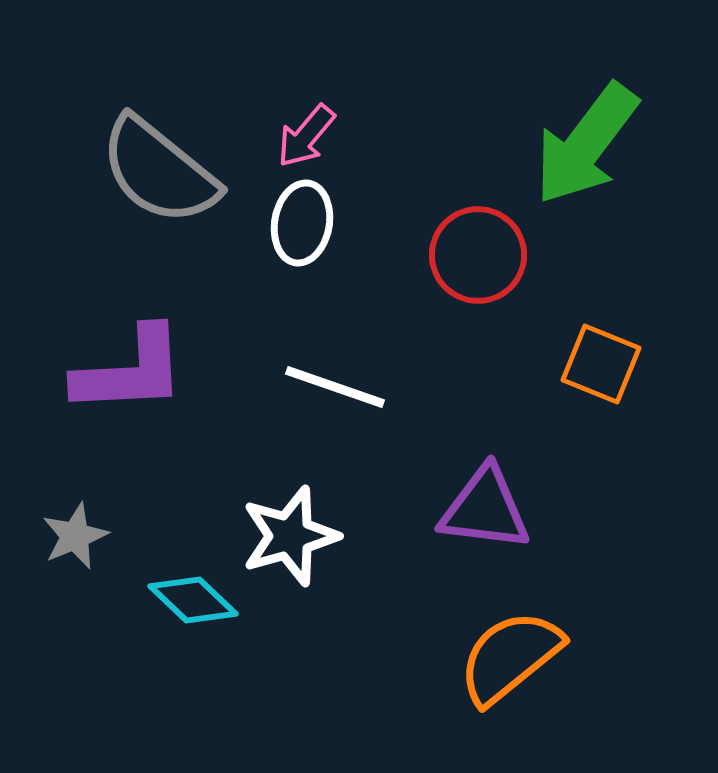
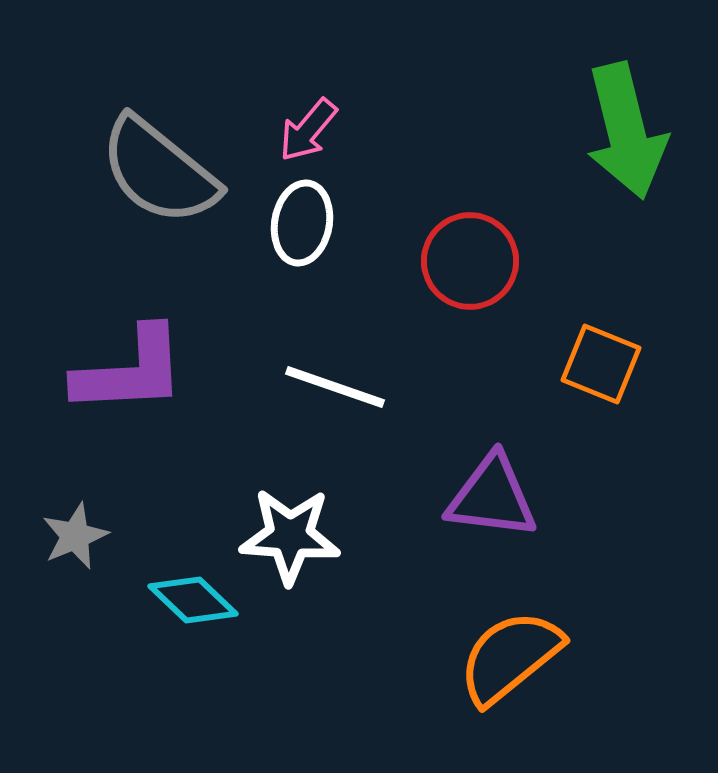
pink arrow: moved 2 px right, 6 px up
green arrow: moved 40 px right, 13 px up; rotated 51 degrees counterclockwise
red circle: moved 8 px left, 6 px down
purple triangle: moved 7 px right, 12 px up
white star: rotated 20 degrees clockwise
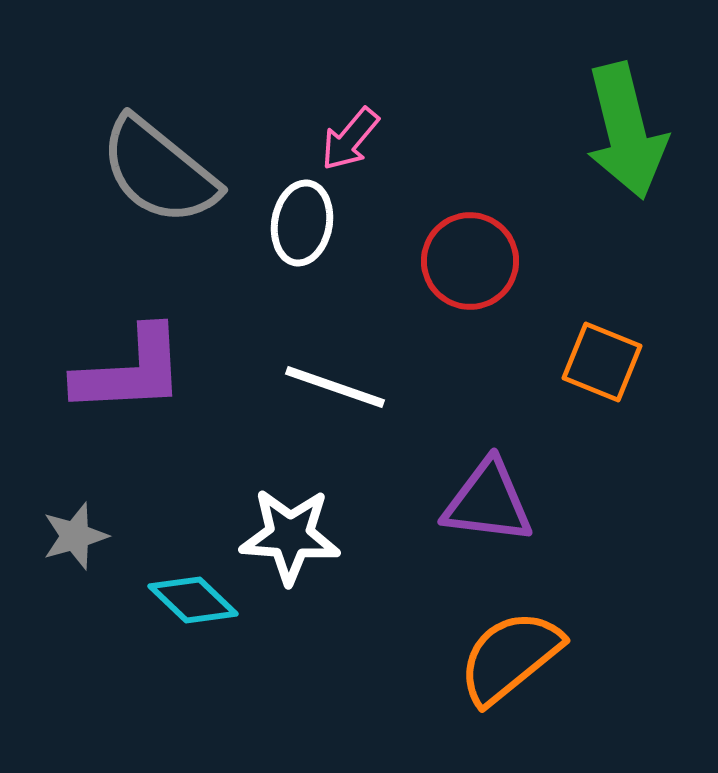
pink arrow: moved 42 px right, 9 px down
orange square: moved 1 px right, 2 px up
purple triangle: moved 4 px left, 5 px down
gray star: rotated 6 degrees clockwise
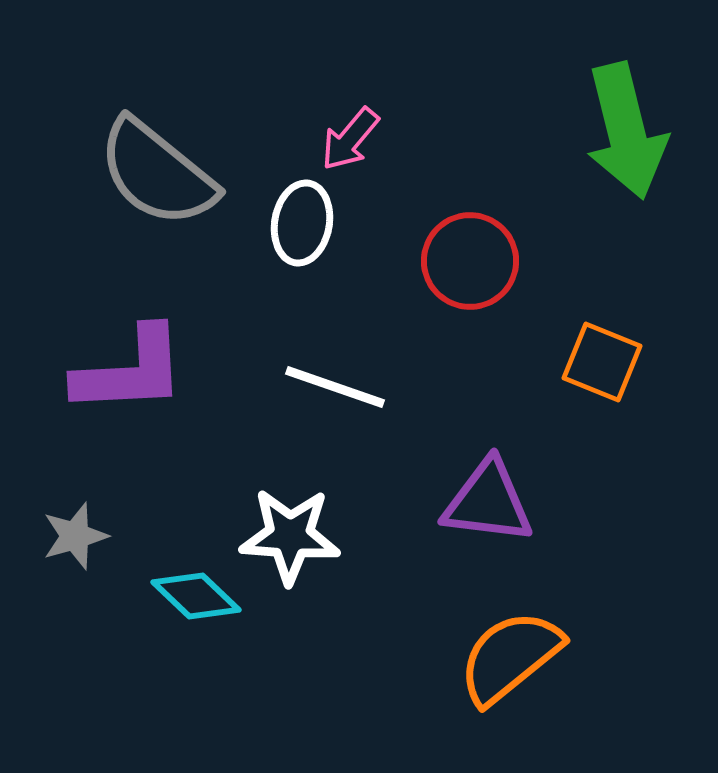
gray semicircle: moved 2 px left, 2 px down
cyan diamond: moved 3 px right, 4 px up
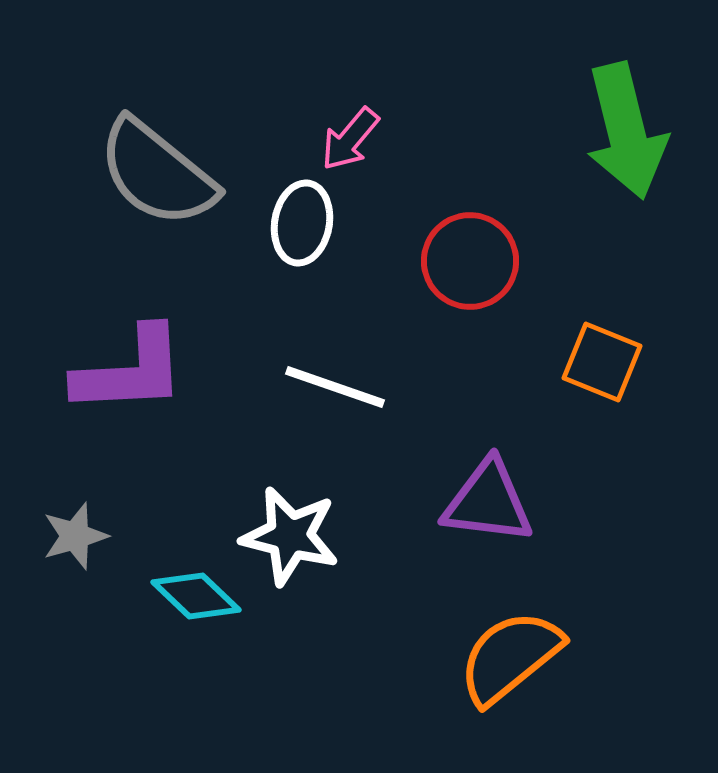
white star: rotated 10 degrees clockwise
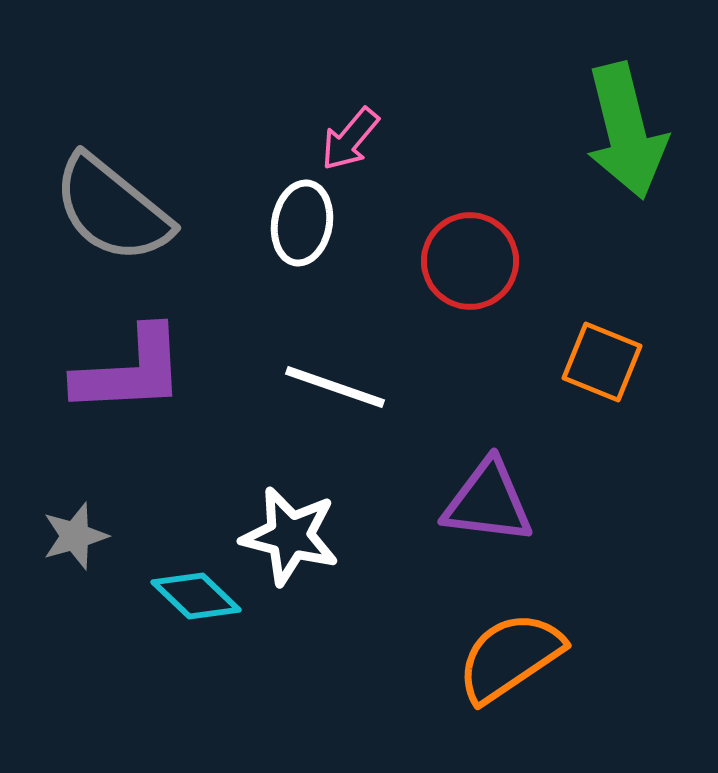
gray semicircle: moved 45 px left, 36 px down
orange semicircle: rotated 5 degrees clockwise
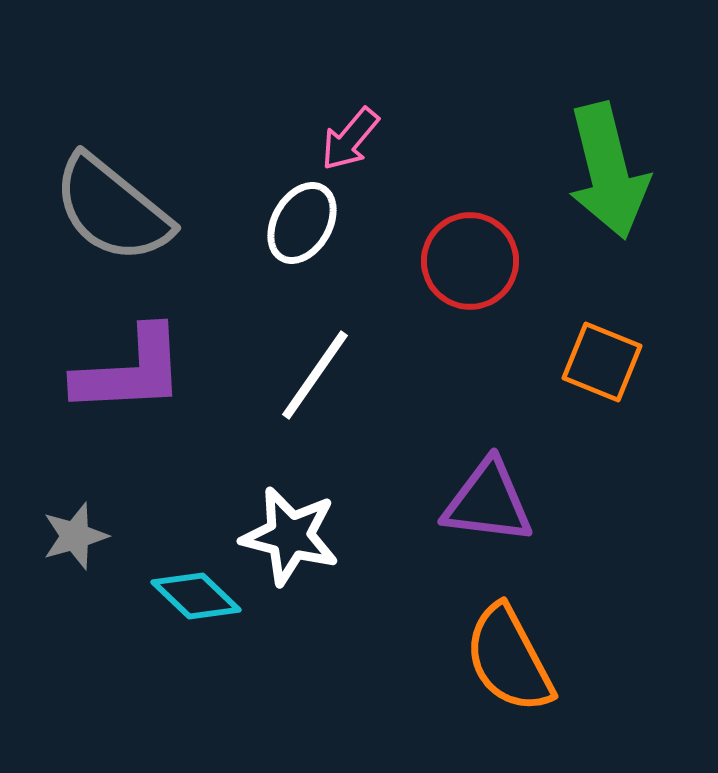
green arrow: moved 18 px left, 40 px down
white ellipse: rotated 20 degrees clockwise
white line: moved 20 px left, 12 px up; rotated 74 degrees counterclockwise
orange semicircle: moved 1 px left, 2 px down; rotated 84 degrees counterclockwise
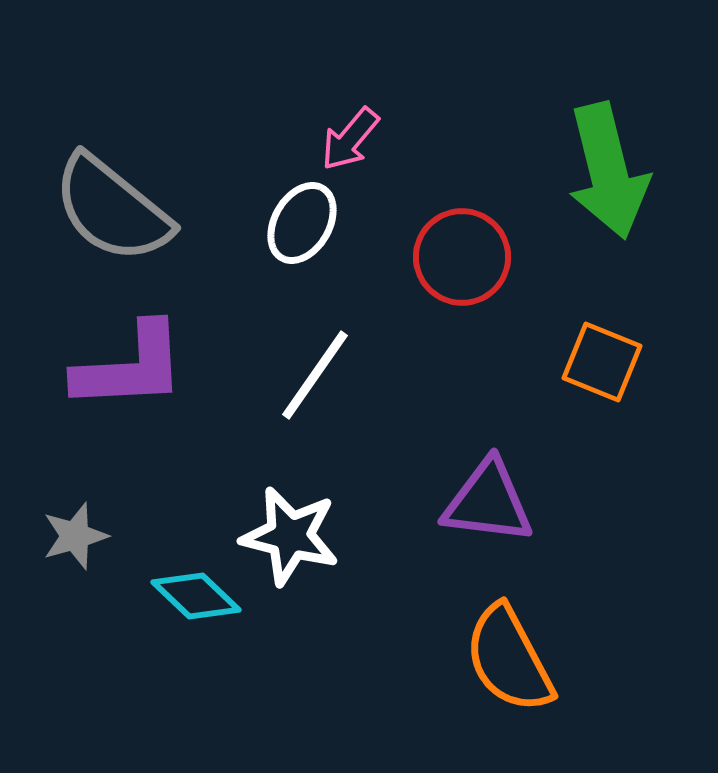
red circle: moved 8 px left, 4 px up
purple L-shape: moved 4 px up
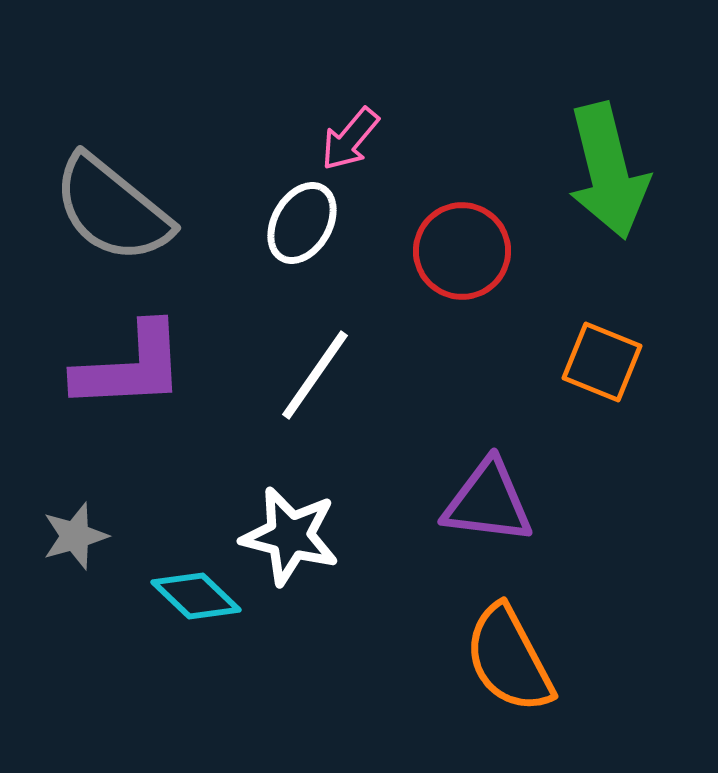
red circle: moved 6 px up
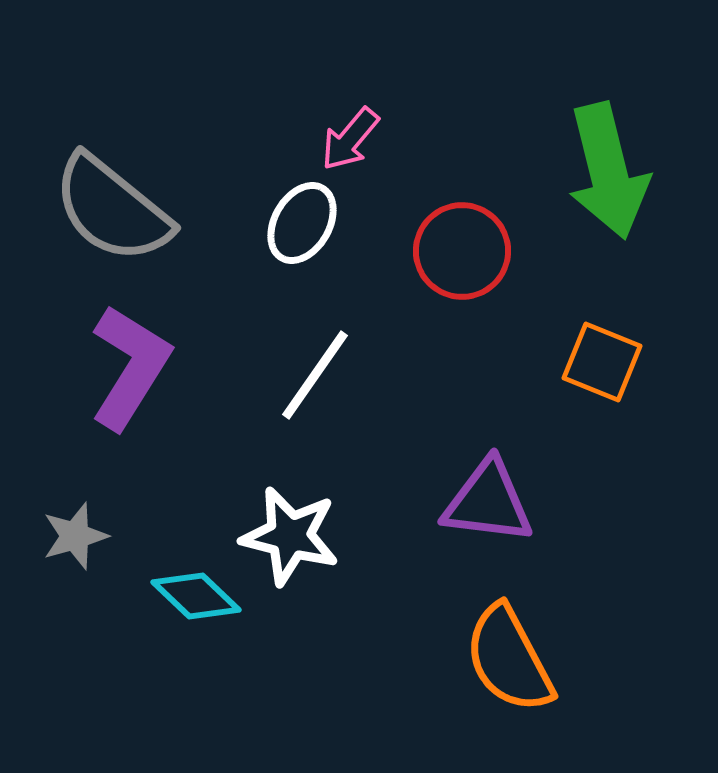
purple L-shape: rotated 55 degrees counterclockwise
